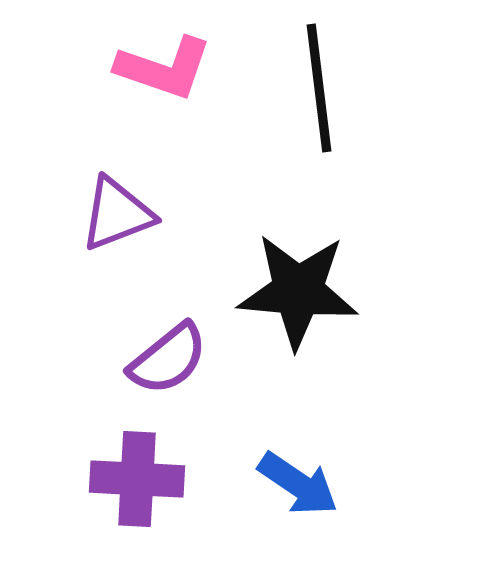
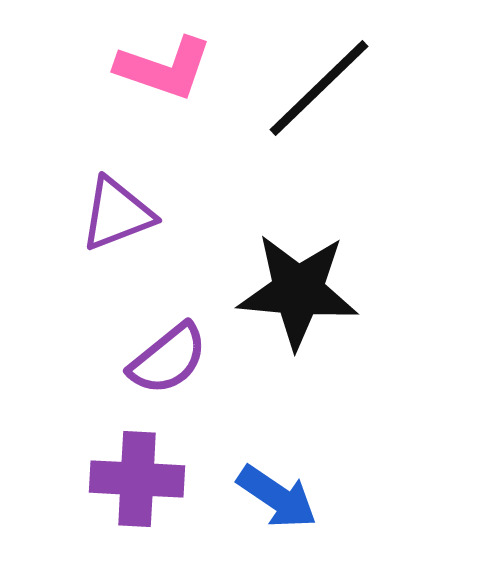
black line: rotated 53 degrees clockwise
blue arrow: moved 21 px left, 13 px down
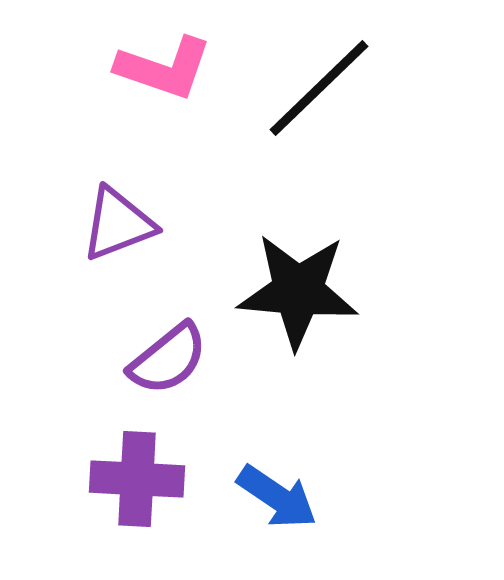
purple triangle: moved 1 px right, 10 px down
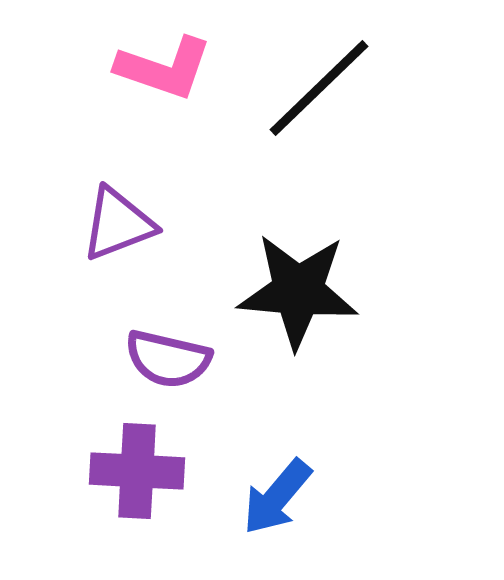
purple semicircle: rotated 52 degrees clockwise
purple cross: moved 8 px up
blue arrow: rotated 96 degrees clockwise
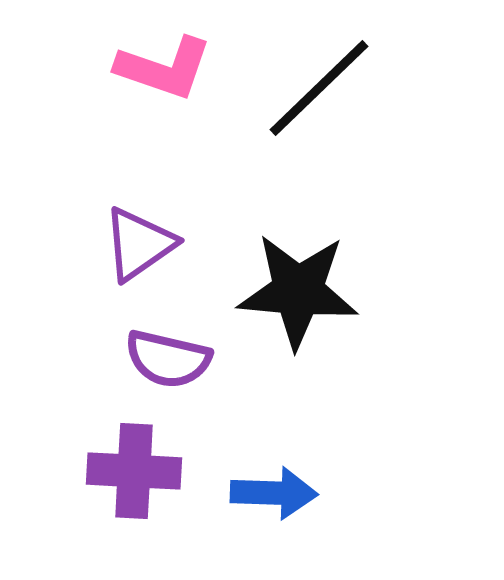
purple triangle: moved 21 px right, 20 px down; rotated 14 degrees counterclockwise
purple cross: moved 3 px left
blue arrow: moved 3 px left, 4 px up; rotated 128 degrees counterclockwise
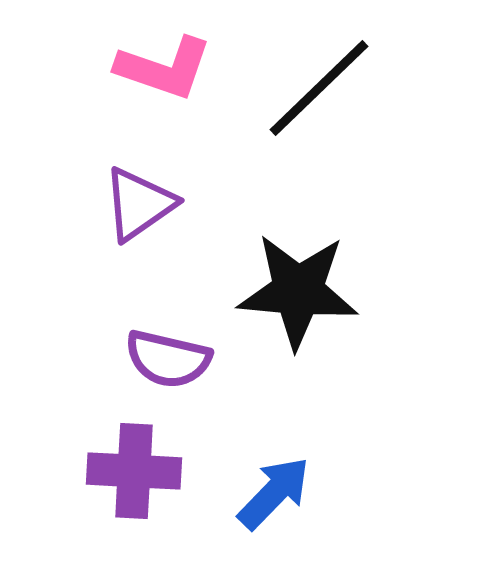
purple triangle: moved 40 px up
blue arrow: rotated 48 degrees counterclockwise
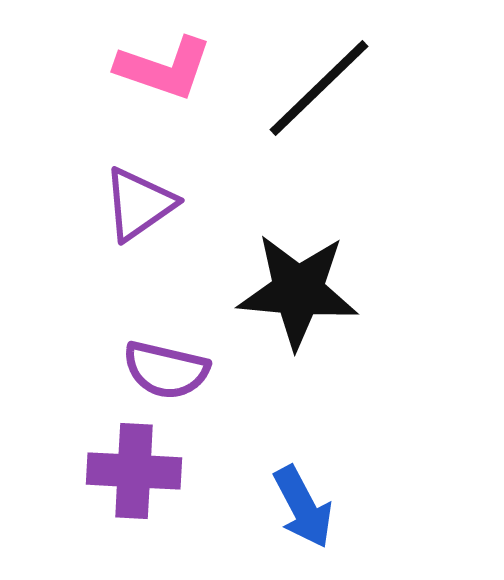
purple semicircle: moved 2 px left, 11 px down
blue arrow: moved 29 px right, 14 px down; rotated 108 degrees clockwise
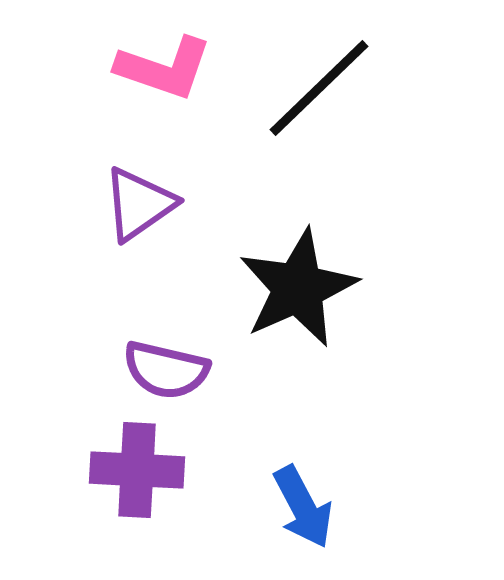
black star: moved 3 px up; rotated 29 degrees counterclockwise
purple cross: moved 3 px right, 1 px up
